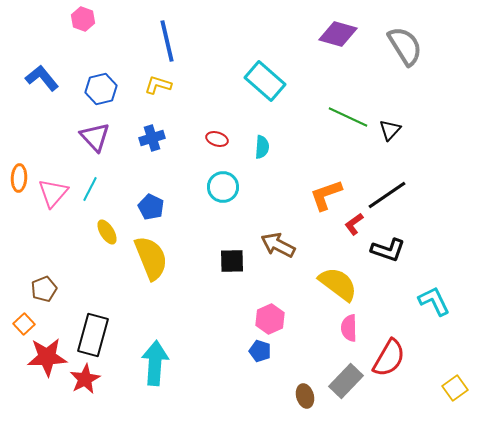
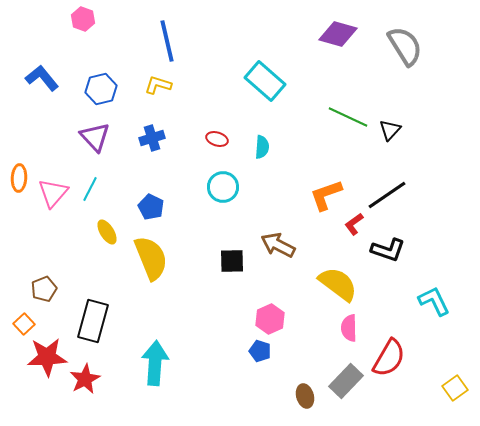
black rectangle at (93, 335): moved 14 px up
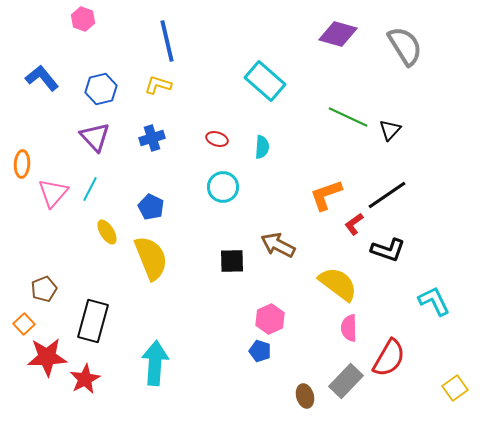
orange ellipse at (19, 178): moved 3 px right, 14 px up
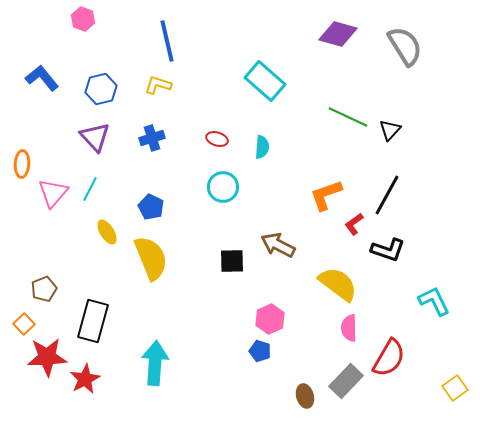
black line at (387, 195): rotated 27 degrees counterclockwise
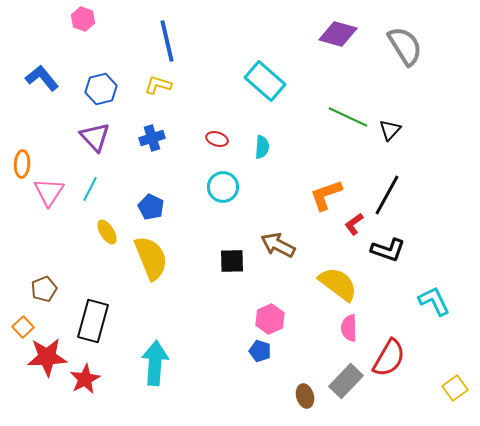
pink triangle at (53, 193): moved 4 px left, 1 px up; rotated 8 degrees counterclockwise
orange square at (24, 324): moved 1 px left, 3 px down
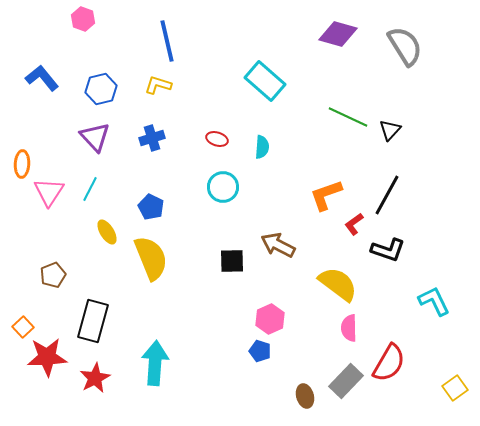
brown pentagon at (44, 289): moved 9 px right, 14 px up
red semicircle at (389, 358): moved 5 px down
red star at (85, 379): moved 10 px right, 1 px up
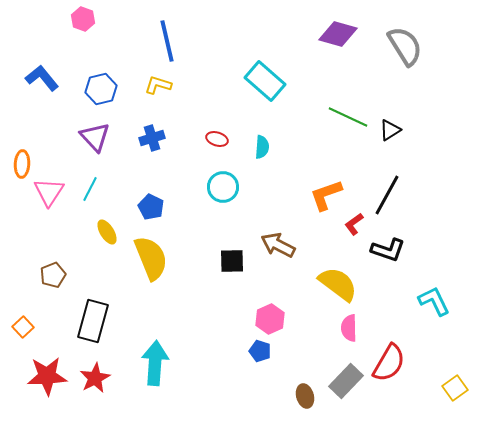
black triangle at (390, 130): rotated 15 degrees clockwise
red star at (47, 357): moved 19 px down
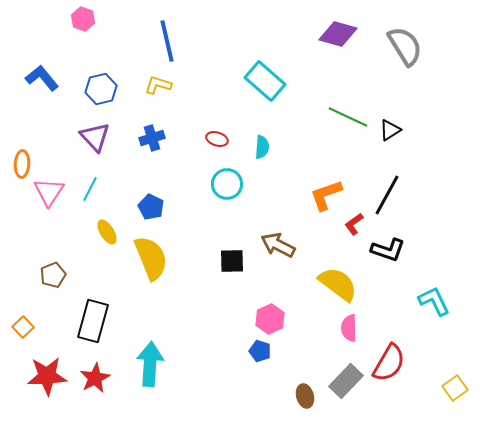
cyan circle at (223, 187): moved 4 px right, 3 px up
cyan arrow at (155, 363): moved 5 px left, 1 px down
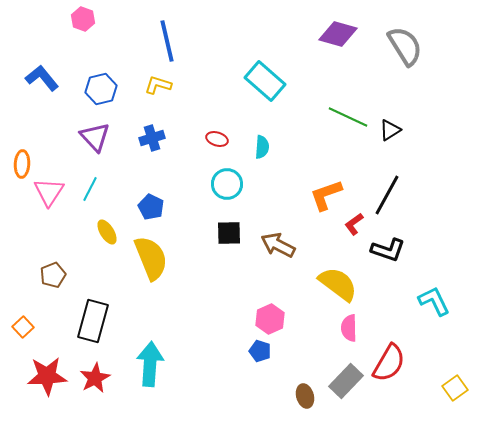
black square at (232, 261): moved 3 px left, 28 px up
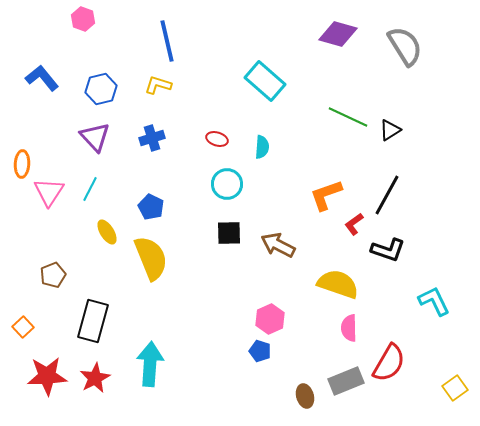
yellow semicircle at (338, 284): rotated 18 degrees counterclockwise
gray rectangle at (346, 381): rotated 24 degrees clockwise
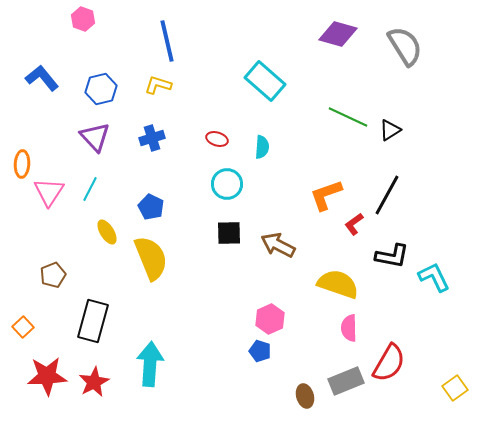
black L-shape at (388, 250): moved 4 px right, 6 px down; rotated 8 degrees counterclockwise
cyan L-shape at (434, 301): moved 24 px up
red star at (95, 378): moved 1 px left, 4 px down
